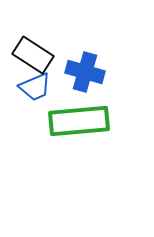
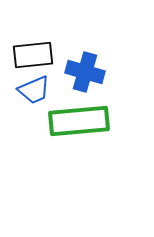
black rectangle: rotated 39 degrees counterclockwise
blue trapezoid: moved 1 px left, 3 px down
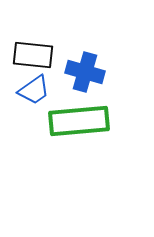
black rectangle: rotated 12 degrees clockwise
blue trapezoid: rotated 12 degrees counterclockwise
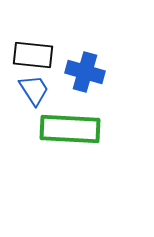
blue trapezoid: rotated 88 degrees counterclockwise
green rectangle: moved 9 px left, 8 px down; rotated 8 degrees clockwise
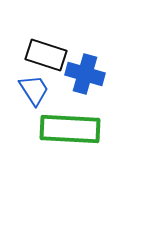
black rectangle: moved 13 px right; rotated 12 degrees clockwise
blue cross: moved 2 px down
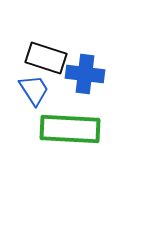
black rectangle: moved 3 px down
blue cross: rotated 9 degrees counterclockwise
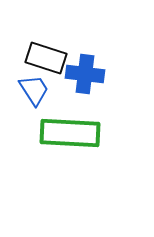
green rectangle: moved 4 px down
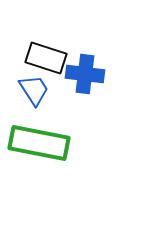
green rectangle: moved 31 px left, 10 px down; rotated 8 degrees clockwise
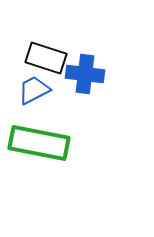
blue trapezoid: rotated 84 degrees counterclockwise
